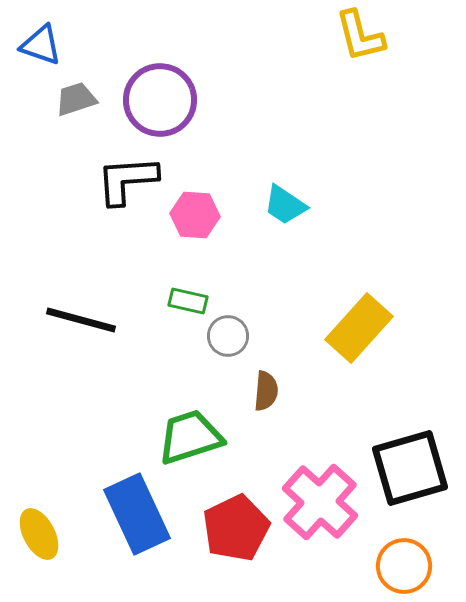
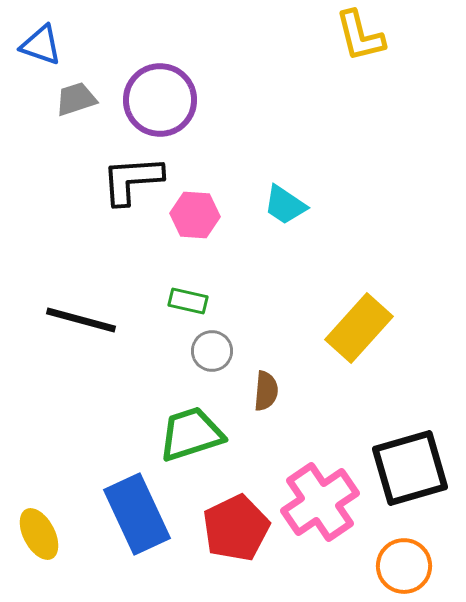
black L-shape: moved 5 px right
gray circle: moved 16 px left, 15 px down
green trapezoid: moved 1 px right, 3 px up
pink cross: rotated 14 degrees clockwise
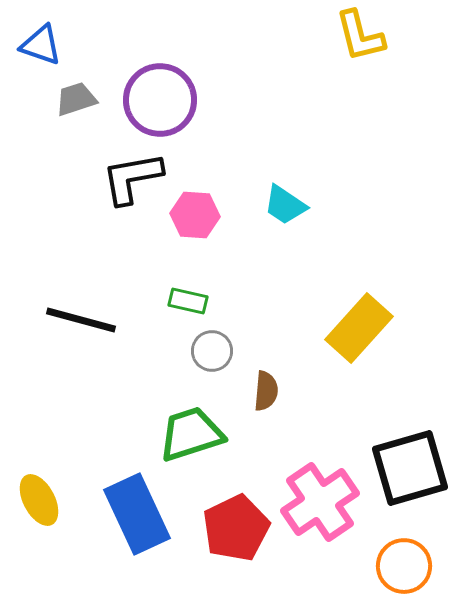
black L-shape: moved 2 px up; rotated 6 degrees counterclockwise
yellow ellipse: moved 34 px up
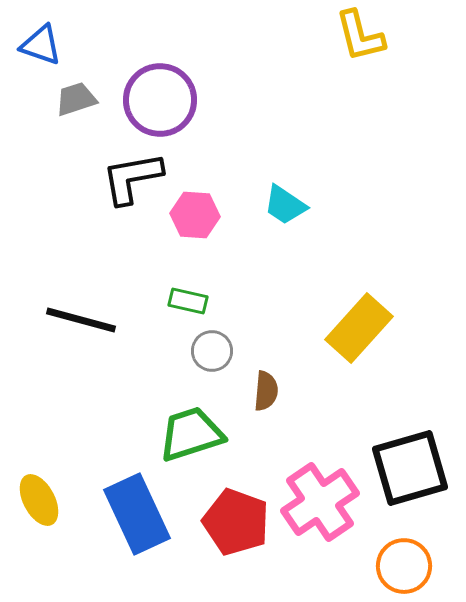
red pentagon: moved 6 px up; rotated 26 degrees counterclockwise
